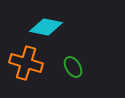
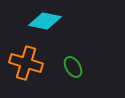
cyan diamond: moved 1 px left, 6 px up
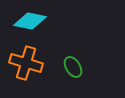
cyan diamond: moved 15 px left
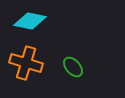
green ellipse: rotated 10 degrees counterclockwise
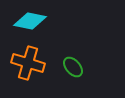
orange cross: moved 2 px right
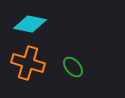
cyan diamond: moved 3 px down
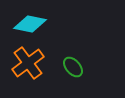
orange cross: rotated 36 degrees clockwise
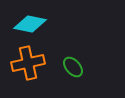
orange cross: rotated 24 degrees clockwise
